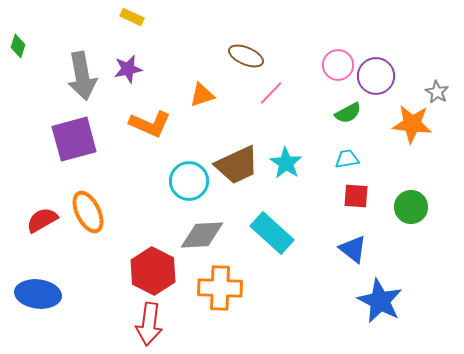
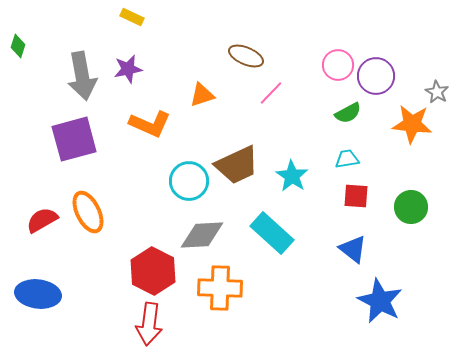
cyan star: moved 6 px right, 13 px down
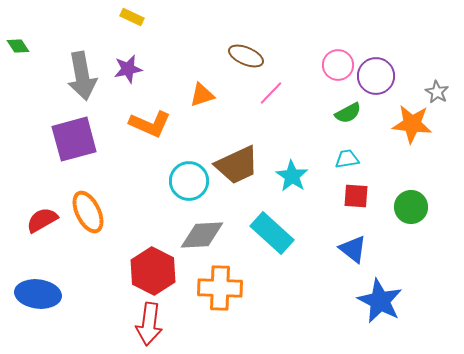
green diamond: rotated 50 degrees counterclockwise
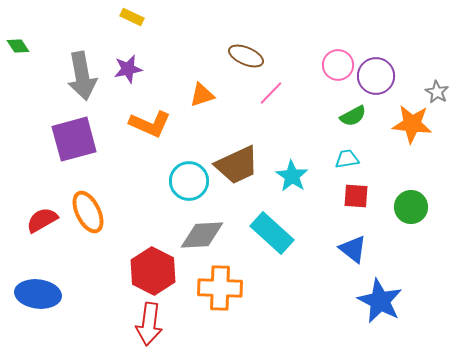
green semicircle: moved 5 px right, 3 px down
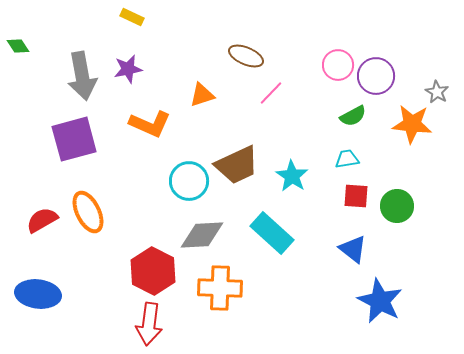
green circle: moved 14 px left, 1 px up
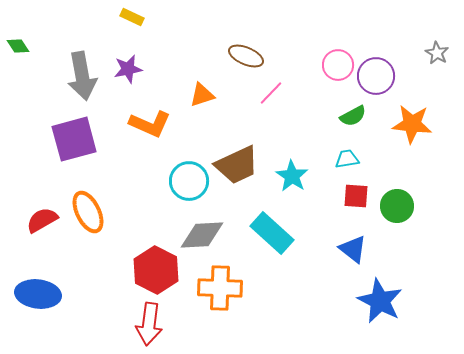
gray star: moved 39 px up
red hexagon: moved 3 px right, 1 px up
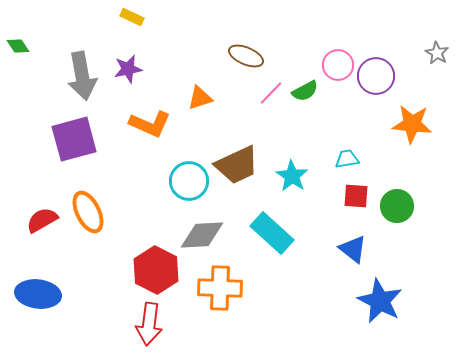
orange triangle: moved 2 px left, 3 px down
green semicircle: moved 48 px left, 25 px up
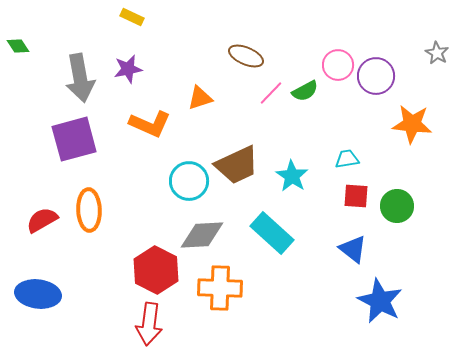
gray arrow: moved 2 px left, 2 px down
orange ellipse: moved 1 px right, 2 px up; rotated 24 degrees clockwise
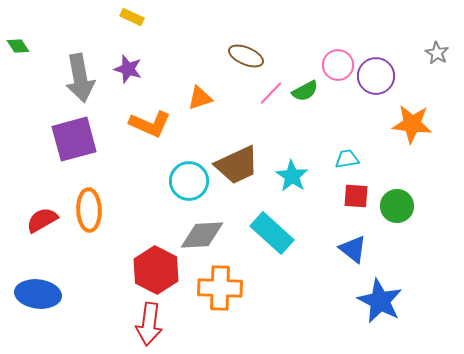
purple star: rotated 28 degrees clockwise
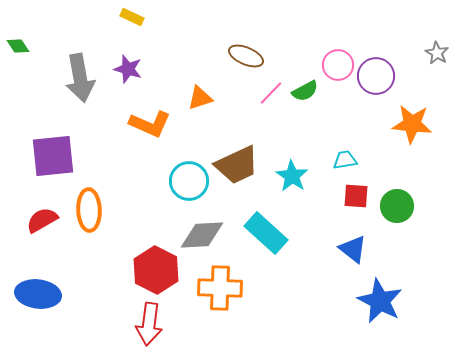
purple square: moved 21 px left, 17 px down; rotated 9 degrees clockwise
cyan trapezoid: moved 2 px left, 1 px down
cyan rectangle: moved 6 px left
